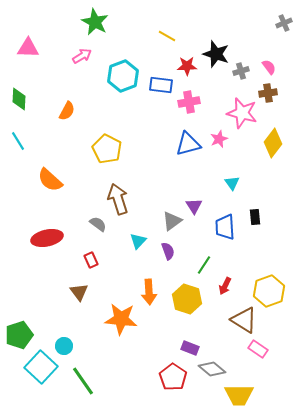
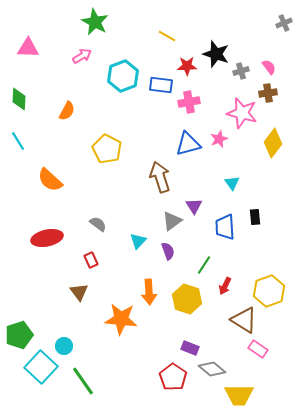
brown arrow at (118, 199): moved 42 px right, 22 px up
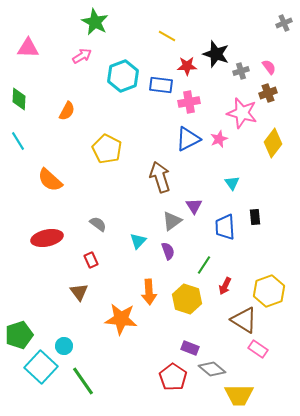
brown cross at (268, 93): rotated 12 degrees counterclockwise
blue triangle at (188, 144): moved 5 px up; rotated 12 degrees counterclockwise
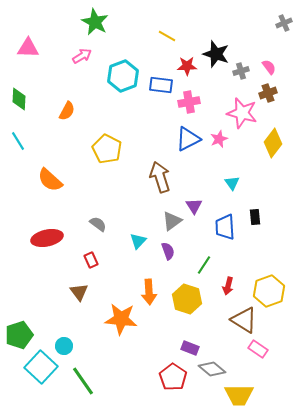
red arrow at (225, 286): moved 3 px right; rotated 12 degrees counterclockwise
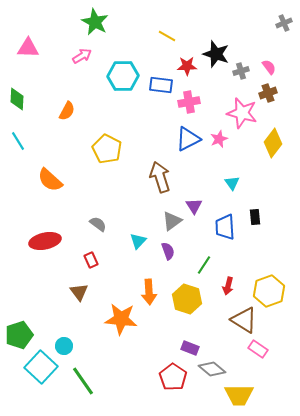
cyan hexagon at (123, 76): rotated 20 degrees clockwise
green diamond at (19, 99): moved 2 px left
red ellipse at (47, 238): moved 2 px left, 3 px down
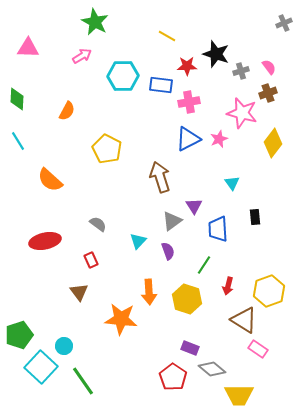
blue trapezoid at (225, 227): moved 7 px left, 2 px down
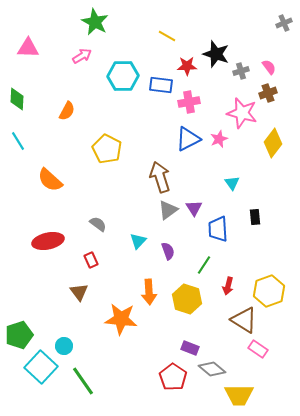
purple triangle at (194, 206): moved 2 px down
gray triangle at (172, 221): moved 4 px left, 11 px up
red ellipse at (45, 241): moved 3 px right
